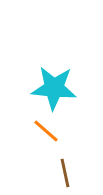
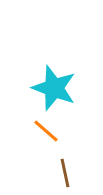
cyan star: rotated 15 degrees clockwise
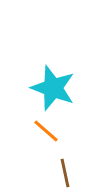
cyan star: moved 1 px left
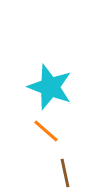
cyan star: moved 3 px left, 1 px up
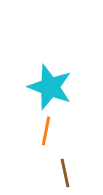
orange line: rotated 60 degrees clockwise
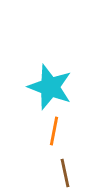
orange line: moved 8 px right
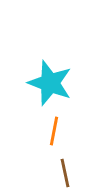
cyan star: moved 4 px up
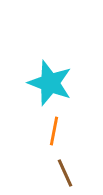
brown line: rotated 12 degrees counterclockwise
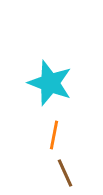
orange line: moved 4 px down
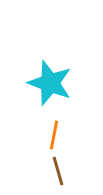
brown line: moved 7 px left, 2 px up; rotated 8 degrees clockwise
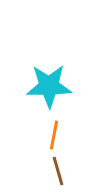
cyan star: moved 1 px left, 3 px down; rotated 21 degrees counterclockwise
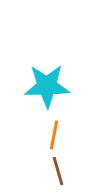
cyan star: moved 2 px left
